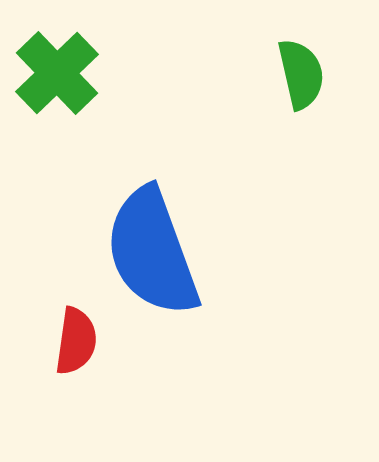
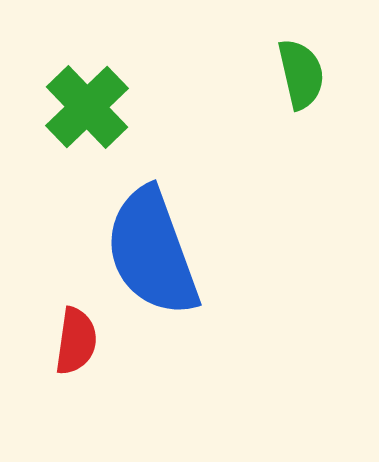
green cross: moved 30 px right, 34 px down
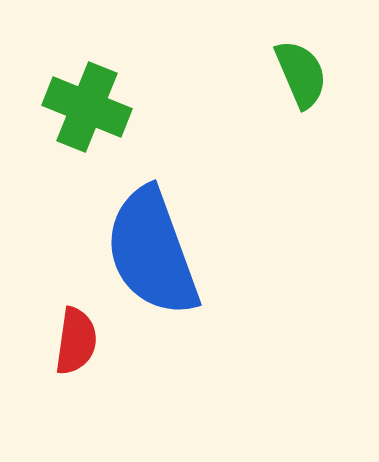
green semicircle: rotated 10 degrees counterclockwise
green cross: rotated 24 degrees counterclockwise
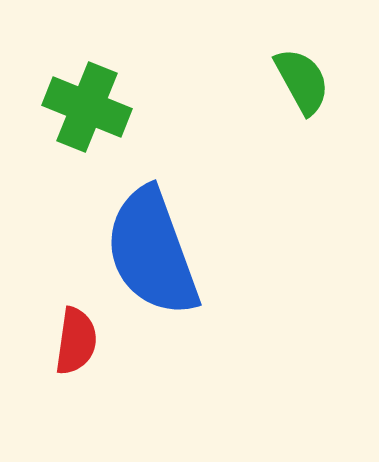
green semicircle: moved 1 px right, 7 px down; rotated 6 degrees counterclockwise
